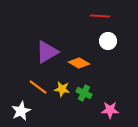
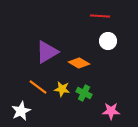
pink star: moved 1 px right, 1 px down
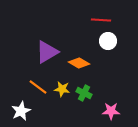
red line: moved 1 px right, 4 px down
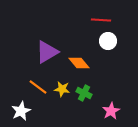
orange diamond: rotated 20 degrees clockwise
pink star: rotated 30 degrees counterclockwise
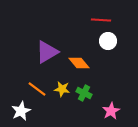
orange line: moved 1 px left, 2 px down
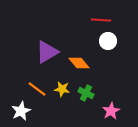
green cross: moved 2 px right
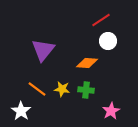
red line: rotated 36 degrees counterclockwise
purple triangle: moved 4 px left, 2 px up; rotated 20 degrees counterclockwise
orange diamond: moved 8 px right; rotated 45 degrees counterclockwise
green cross: moved 3 px up; rotated 21 degrees counterclockwise
white star: rotated 12 degrees counterclockwise
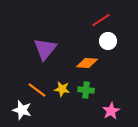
purple triangle: moved 2 px right, 1 px up
orange line: moved 1 px down
white star: moved 1 px right, 1 px up; rotated 18 degrees counterclockwise
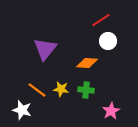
yellow star: moved 1 px left
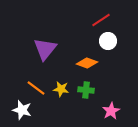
orange diamond: rotated 15 degrees clockwise
orange line: moved 1 px left, 2 px up
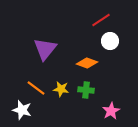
white circle: moved 2 px right
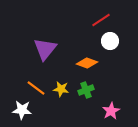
green cross: rotated 28 degrees counterclockwise
white star: rotated 12 degrees counterclockwise
